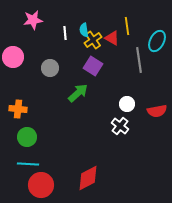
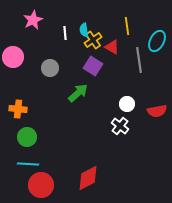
pink star: rotated 18 degrees counterclockwise
red triangle: moved 9 px down
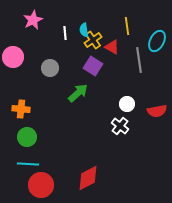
orange cross: moved 3 px right
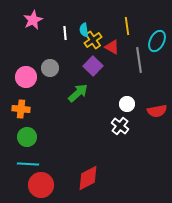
pink circle: moved 13 px right, 20 px down
purple square: rotated 12 degrees clockwise
